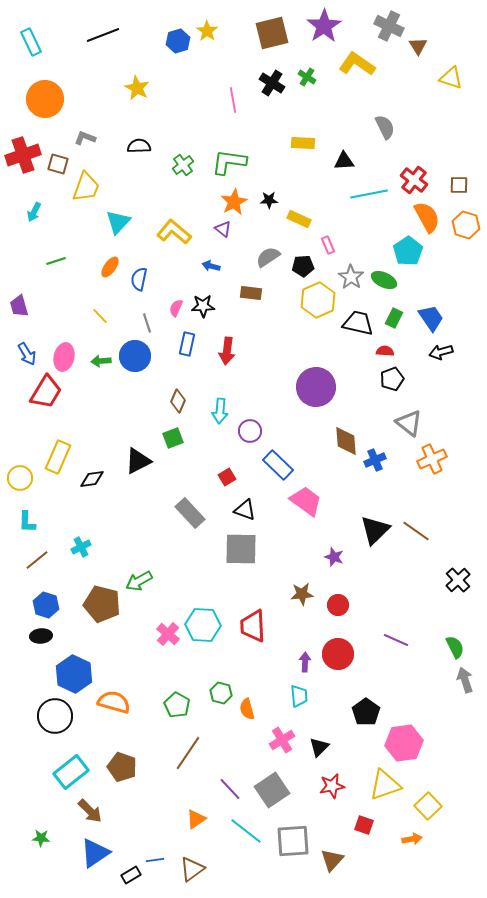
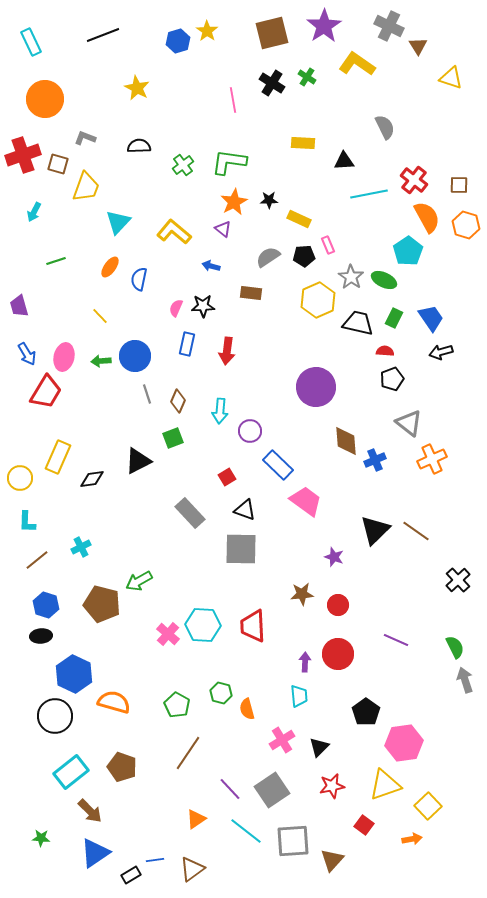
black pentagon at (303, 266): moved 1 px right, 10 px up
gray line at (147, 323): moved 71 px down
red square at (364, 825): rotated 18 degrees clockwise
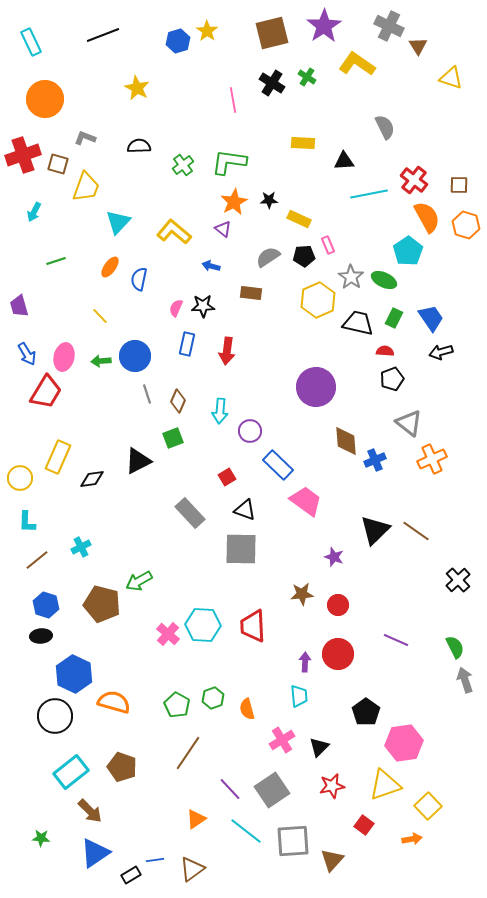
green hexagon at (221, 693): moved 8 px left, 5 px down; rotated 25 degrees clockwise
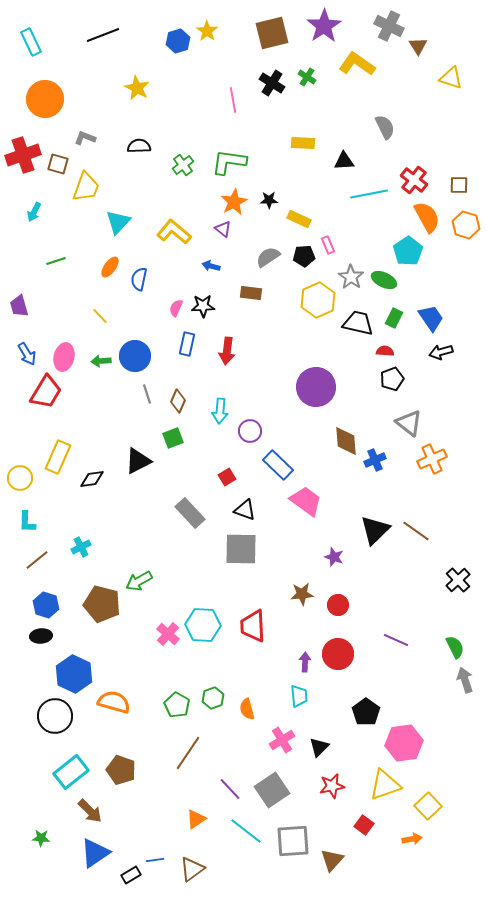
brown pentagon at (122, 767): moved 1 px left, 3 px down
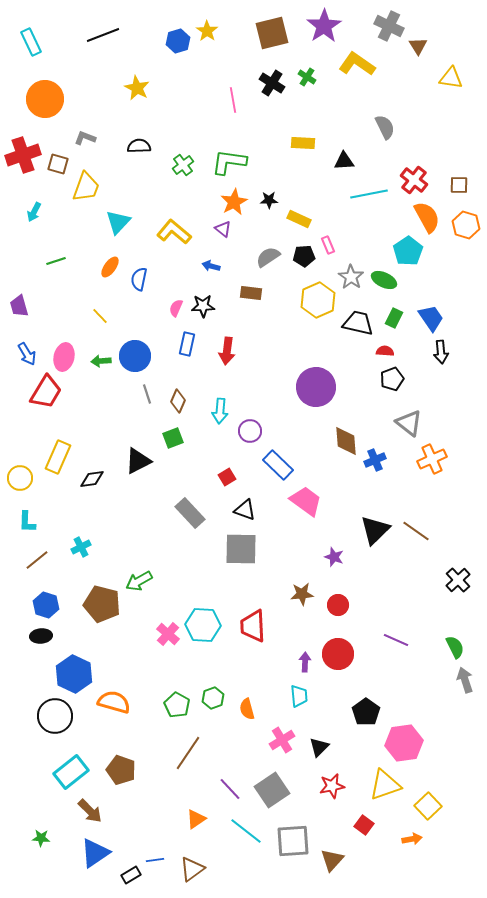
yellow triangle at (451, 78): rotated 10 degrees counterclockwise
black arrow at (441, 352): rotated 80 degrees counterclockwise
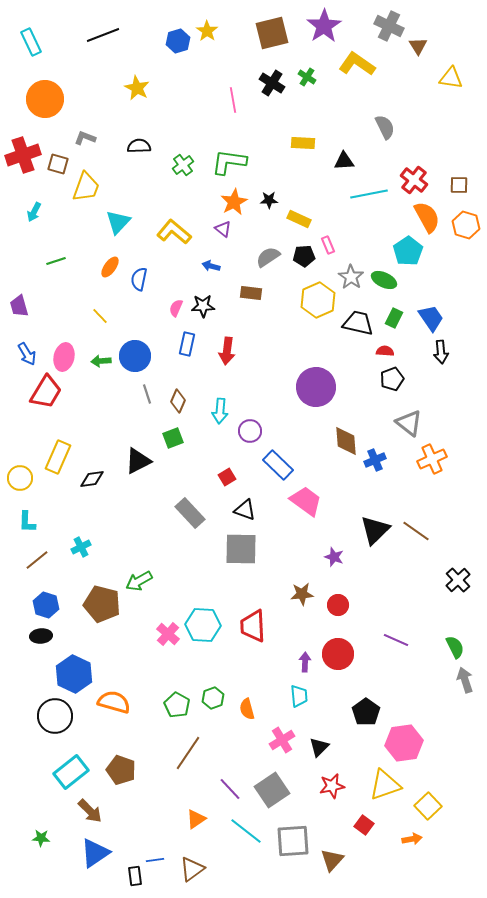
black rectangle at (131, 875): moved 4 px right, 1 px down; rotated 66 degrees counterclockwise
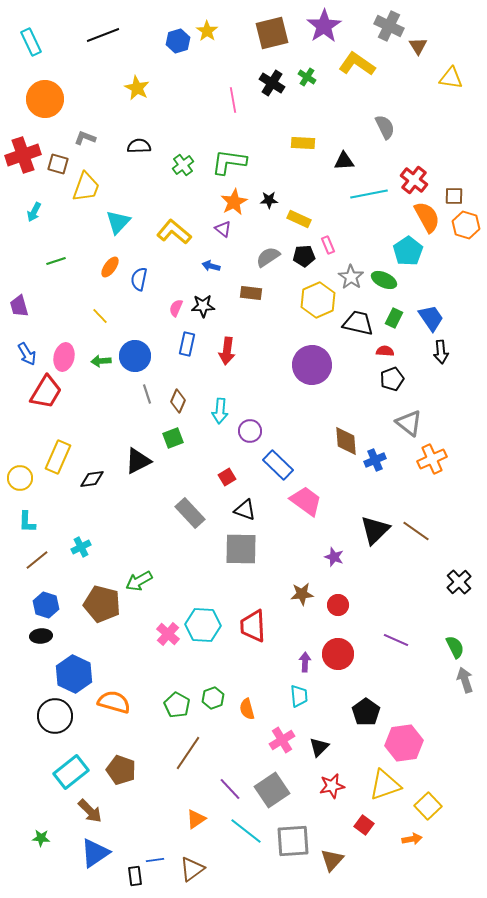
brown square at (459, 185): moved 5 px left, 11 px down
purple circle at (316, 387): moved 4 px left, 22 px up
black cross at (458, 580): moved 1 px right, 2 px down
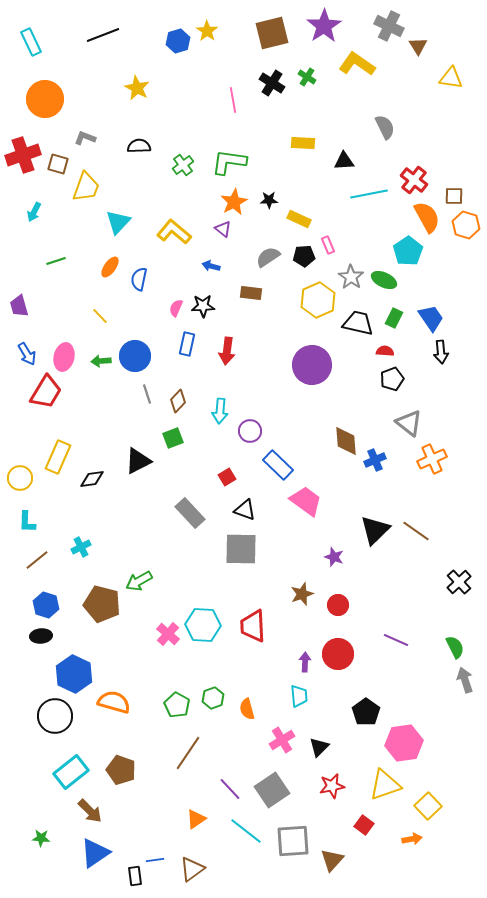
brown diamond at (178, 401): rotated 20 degrees clockwise
brown star at (302, 594): rotated 15 degrees counterclockwise
